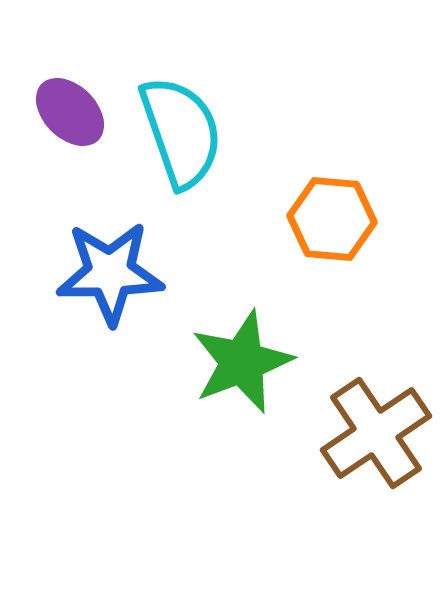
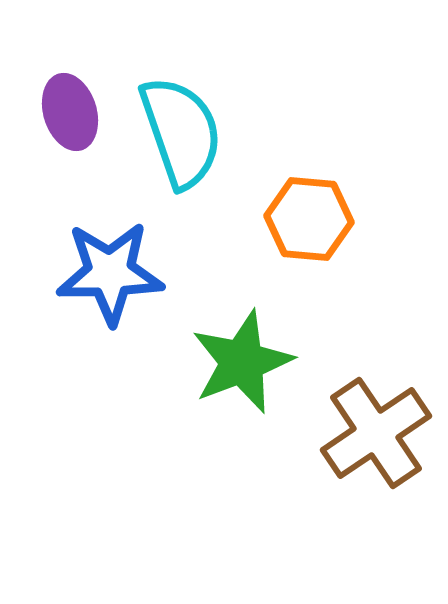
purple ellipse: rotated 28 degrees clockwise
orange hexagon: moved 23 px left
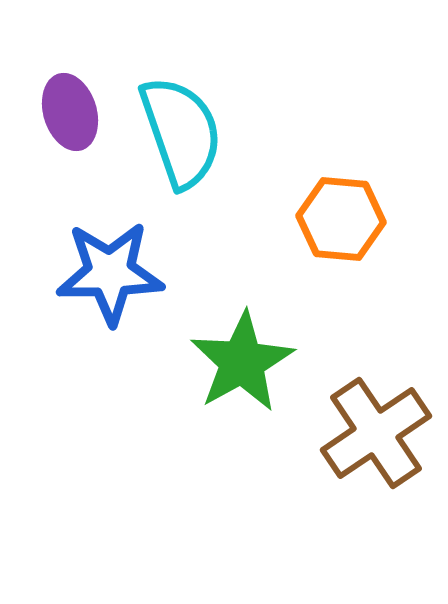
orange hexagon: moved 32 px right
green star: rotated 8 degrees counterclockwise
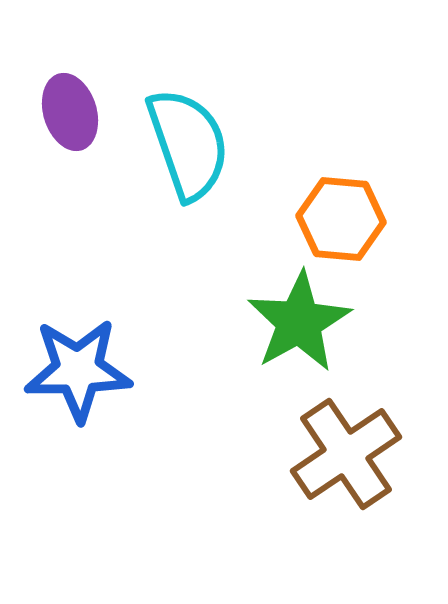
cyan semicircle: moved 7 px right, 12 px down
blue star: moved 32 px left, 97 px down
green star: moved 57 px right, 40 px up
brown cross: moved 30 px left, 21 px down
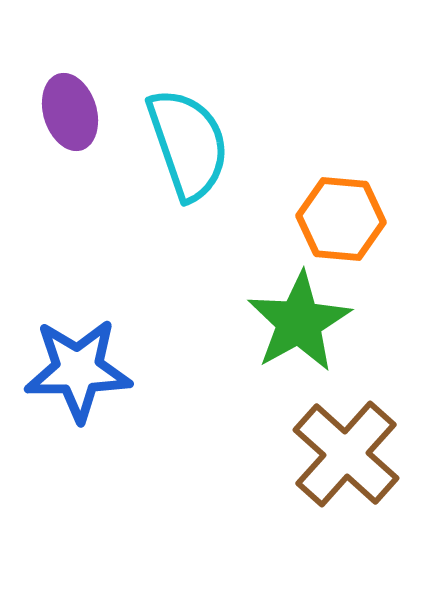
brown cross: rotated 14 degrees counterclockwise
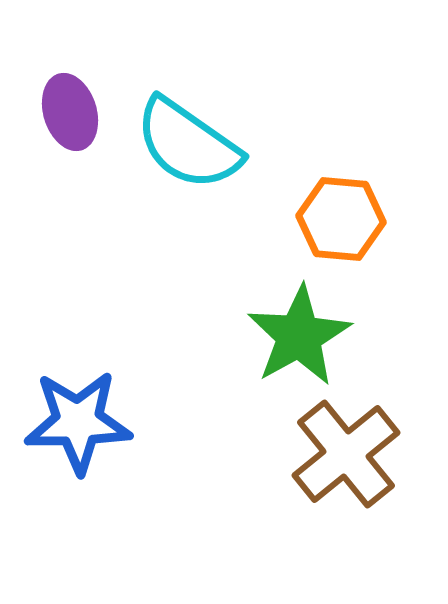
cyan semicircle: rotated 144 degrees clockwise
green star: moved 14 px down
blue star: moved 52 px down
brown cross: rotated 9 degrees clockwise
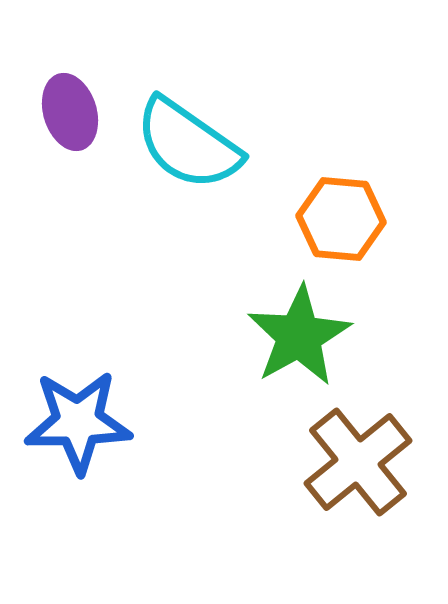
brown cross: moved 12 px right, 8 px down
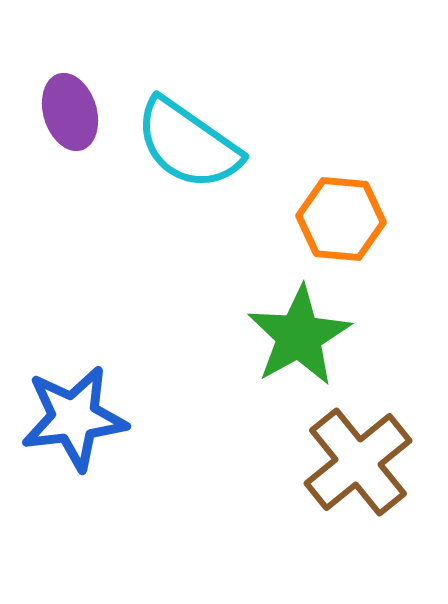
blue star: moved 4 px left, 4 px up; rotated 6 degrees counterclockwise
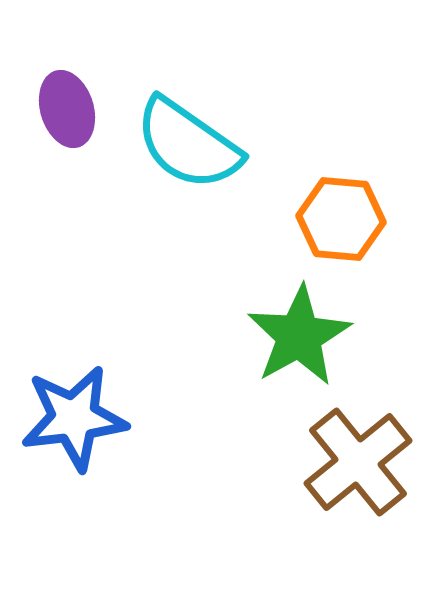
purple ellipse: moved 3 px left, 3 px up
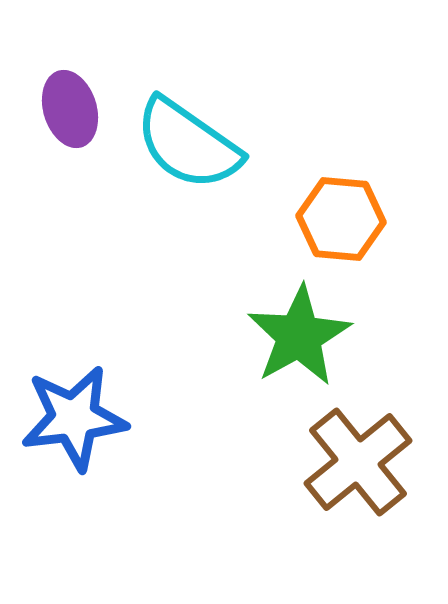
purple ellipse: moved 3 px right
